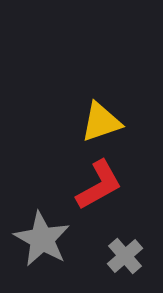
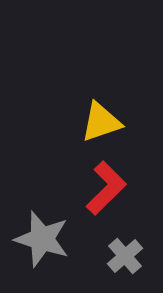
red L-shape: moved 7 px right, 3 px down; rotated 16 degrees counterclockwise
gray star: rotated 12 degrees counterclockwise
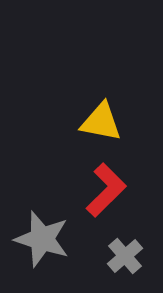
yellow triangle: rotated 30 degrees clockwise
red L-shape: moved 2 px down
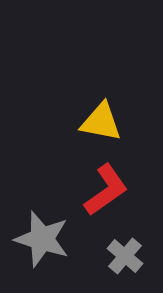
red L-shape: rotated 10 degrees clockwise
gray cross: rotated 9 degrees counterclockwise
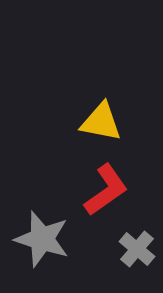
gray cross: moved 12 px right, 7 px up
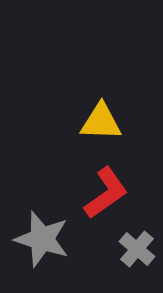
yellow triangle: rotated 9 degrees counterclockwise
red L-shape: moved 3 px down
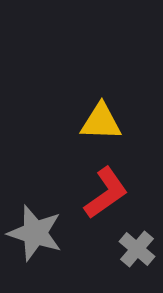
gray star: moved 7 px left, 6 px up
